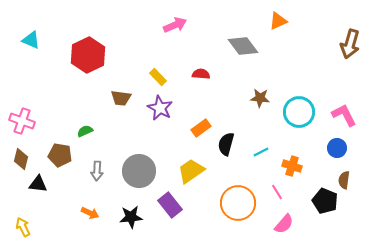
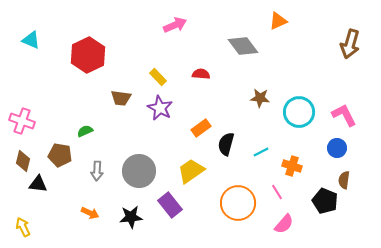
brown diamond: moved 2 px right, 2 px down
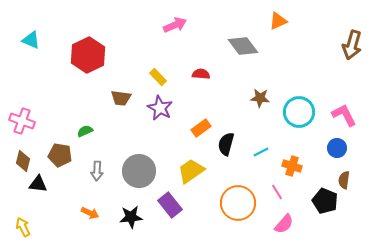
brown arrow: moved 2 px right, 1 px down
